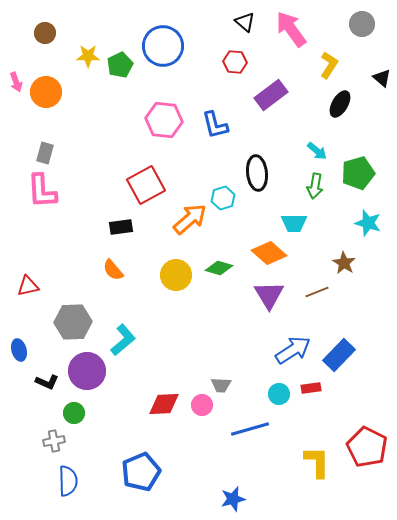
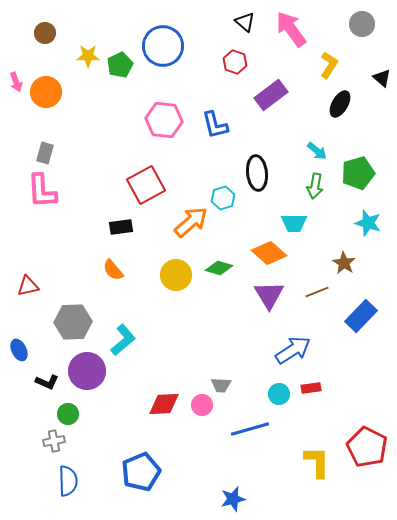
red hexagon at (235, 62): rotated 15 degrees clockwise
orange arrow at (190, 219): moved 1 px right, 3 px down
blue ellipse at (19, 350): rotated 10 degrees counterclockwise
blue rectangle at (339, 355): moved 22 px right, 39 px up
green circle at (74, 413): moved 6 px left, 1 px down
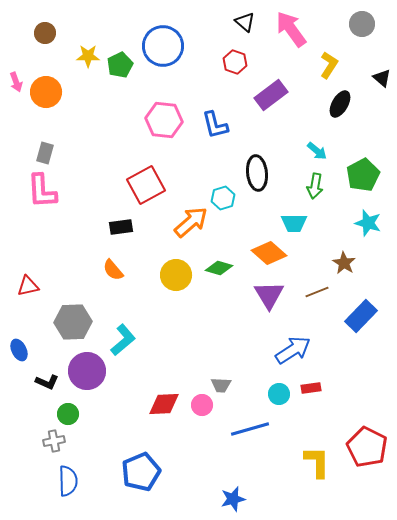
green pentagon at (358, 173): moved 5 px right, 2 px down; rotated 12 degrees counterclockwise
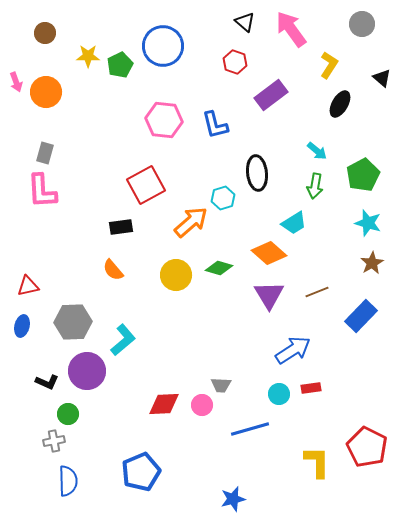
cyan trapezoid at (294, 223): rotated 32 degrees counterclockwise
brown star at (344, 263): moved 28 px right; rotated 10 degrees clockwise
blue ellipse at (19, 350): moved 3 px right, 24 px up; rotated 40 degrees clockwise
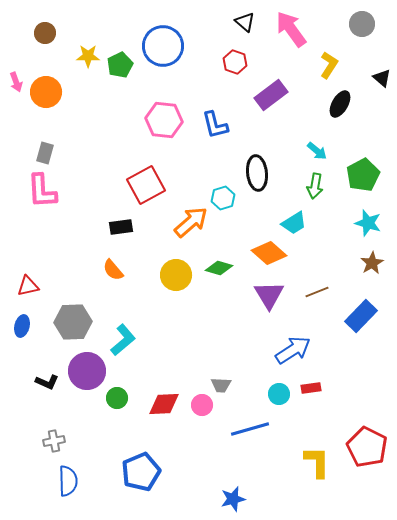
green circle at (68, 414): moved 49 px right, 16 px up
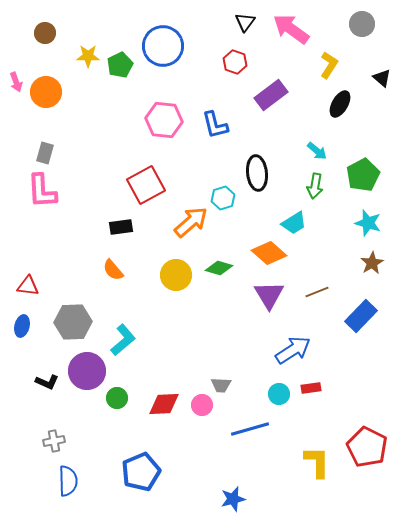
black triangle at (245, 22): rotated 25 degrees clockwise
pink arrow at (291, 29): rotated 18 degrees counterclockwise
red triangle at (28, 286): rotated 20 degrees clockwise
